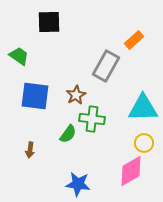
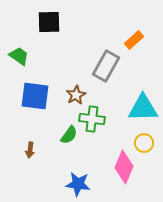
green semicircle: moved 1 px right, 1 px down
pink diamond: moved 7 px left, 4 px up; rotated 36 degrees counterclockwise
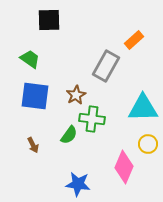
black square: moved 2 px up
green trapezoid: moved 11 px right, 3 px down
yellow circle: moved 4 px right, 1 px down
brown arrow: moved 3 px right, 5 px up; rotated 35 degrees counterclockwise
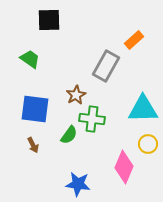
blue square: moved 13 px down
cyan triangle: moved 1 px down
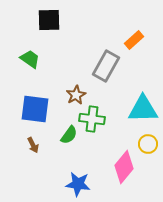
pink diamond: rotated 16 degrees clockwise
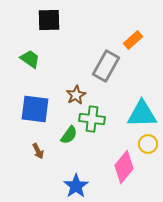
orange rectangle: moved 1 px left
cyan triangle: moved 1 px left, 5 px down
brown arrow: moved 5 px right, 6 px down
blue star: moved 2 px left, 2 px down; rotated 30 degrees clockwise
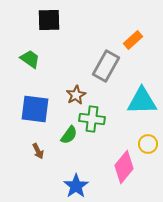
cyan triangle: moved 13 px up
